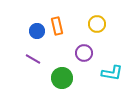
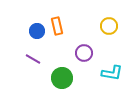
yellow circle: moved 12 px right, 2 px down
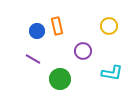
purple circle: moved 1 px left, 2 px up
green circle: moved 2 px left, 1 px down
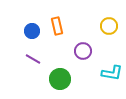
blue circle: moved 5 px left
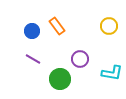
orange rectangle: rotated 24 degrees counterclockwise
purple circle: moved 3 px left, 8 px down
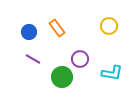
orange rectangle: moved 2 px down
blue circle: moved 3 px left, 1 px down
green circle: moved 2 px right, 2 px up
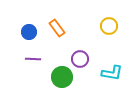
purple line: rotated 28 degrees counterclockwise
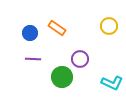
orange rectangle: rotated 18 degrees counterclockwise
blue circle: moved 1 px right, 1 px down
cyan L-shape: moved 10 px down; rotated 15 degrees clockwise
